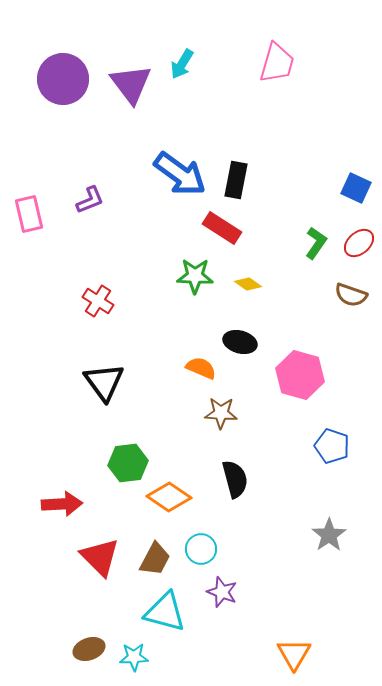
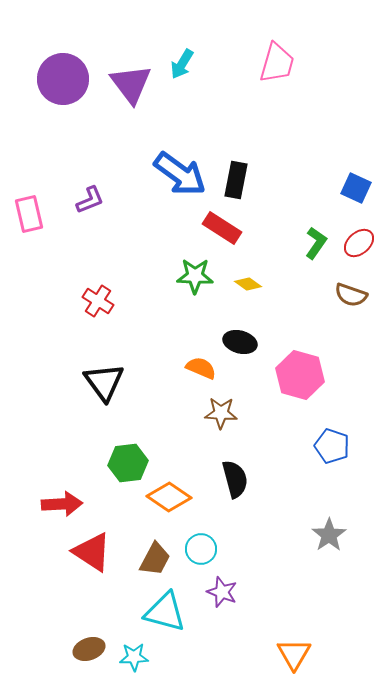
red triangle: moved 8 px left, 5 px up; rotated 12 degrees counterclockwise
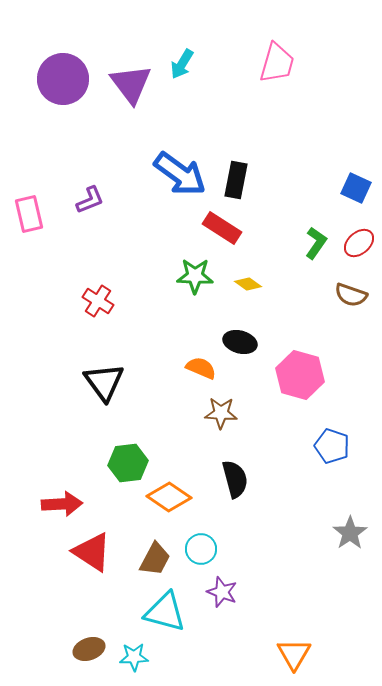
gray star: moved 21 px right, 2 px up
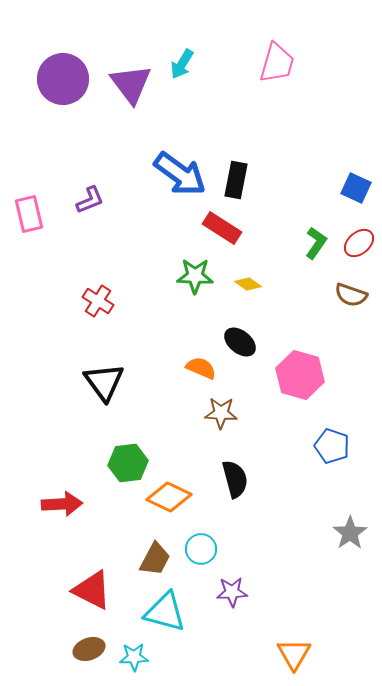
black ellipse: rotated 24 degrees clockwise
orange diamond: rotated 9 degrees counterclockwise
red triangle: moved 38 px down; rotated 6 degrees counterclockwise
purple star: moved 10 px right; rotated 24 degrees counterclockwise
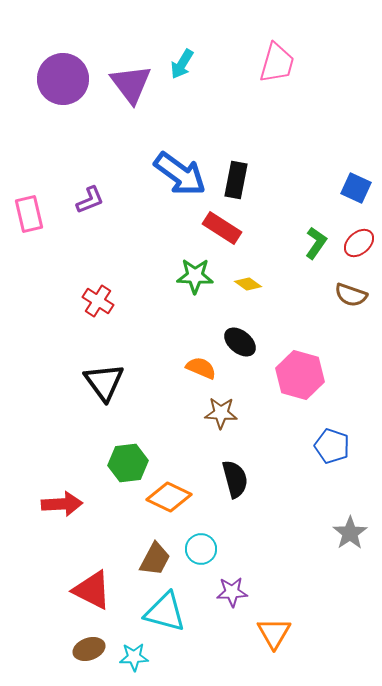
orange triangle: moved 20 px left, 21 px up
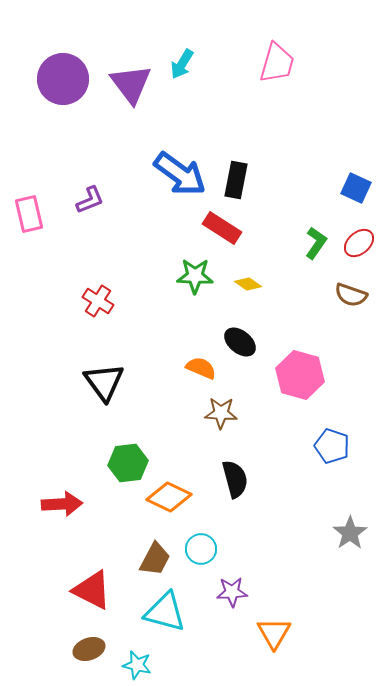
cyan star: moved 3 px right, 8 px down; rotated 16 degrees clockwise
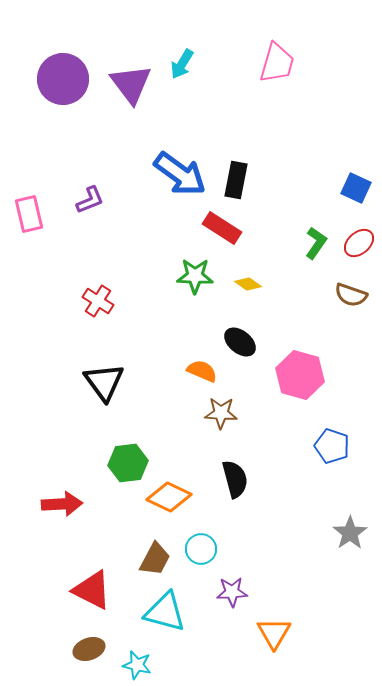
orange semicircle: moved 1 px right, 3 px down
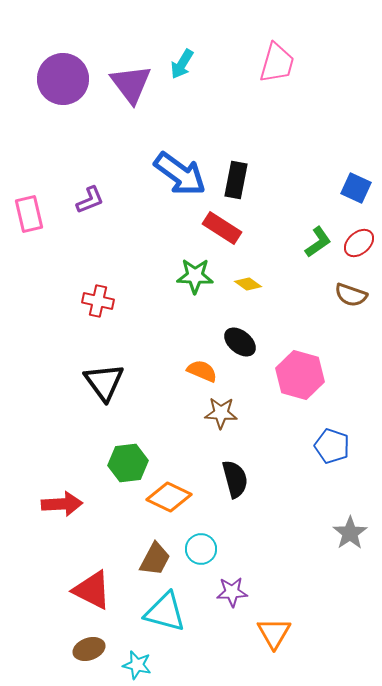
green L-shape: moved 2 px right, 1 px up; rotated 20 degrees clockwise
red cross: rotated 20 degrees counterclockwise
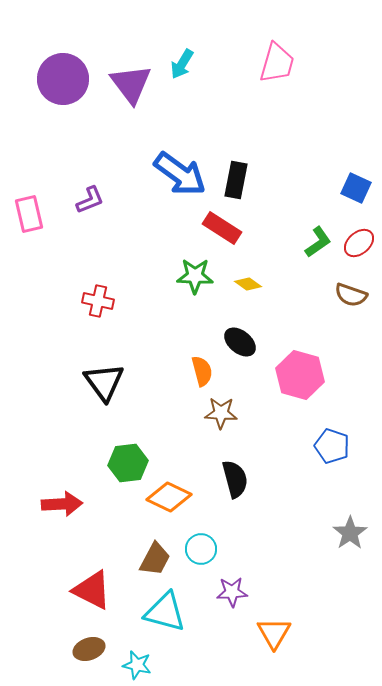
orange semicircle: rotated 52 degrees clockwise
